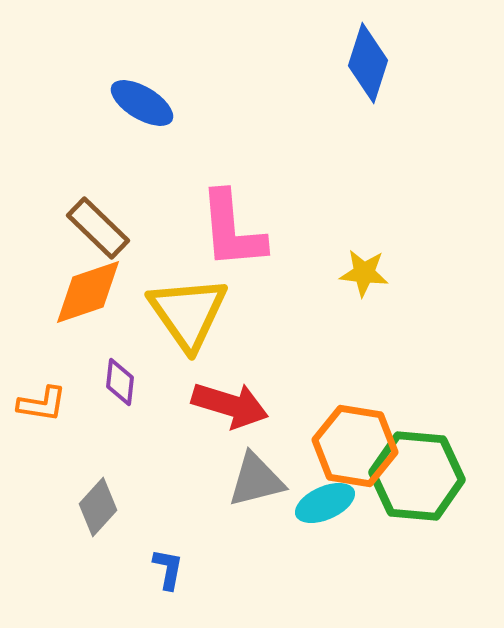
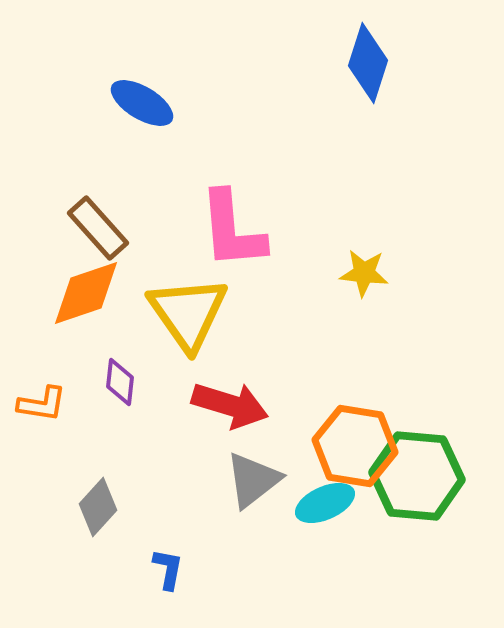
brown rectangle: rotated 4 degrees clockwise
orange diamond: moved 2 px left, 1 px down
gray triangle: moved 3 px left; rotated 24 degrees counterclockwise
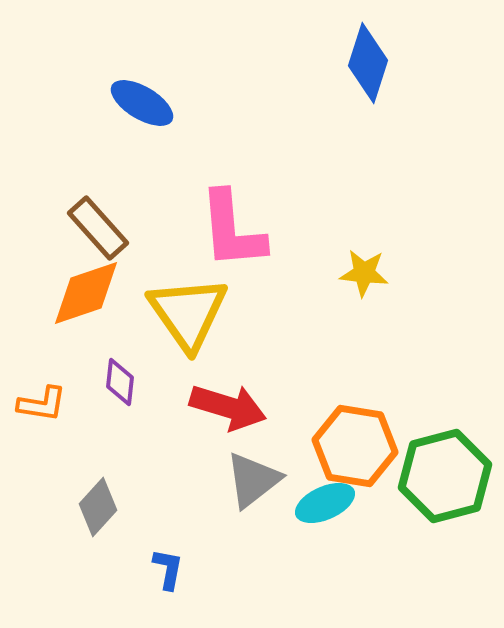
red arrow: moved 2 px left, 2 px down
green hexagon: moved 28 px right; rotated 20 degrees counterclockwise
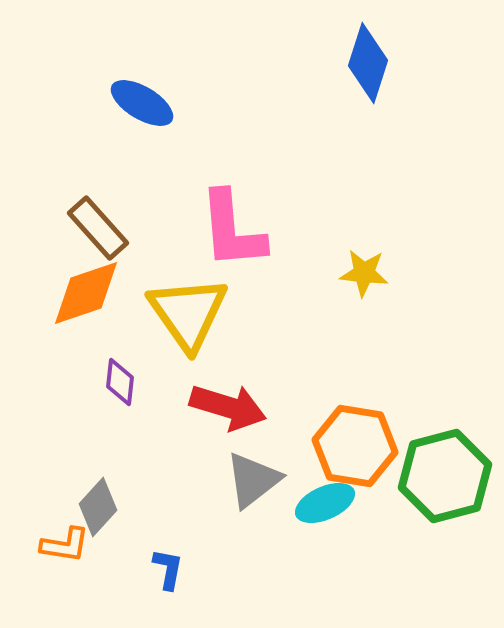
orange L-shape: moved 23 px right, 141 px down
